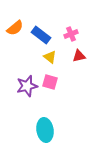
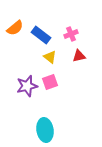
pink square: rotated 35 degrees counterclockwise
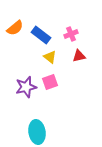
purple star: moved 1 px left, 1 px down
cyan ellipse: moved 8 px left, 2 px down
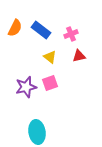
orange semicircle: rotated 24 degrees counterclockwise
blue rectangle: moved 5 px up
pink square: moved 1 px down
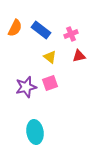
cyan ellipse: moved 2 px left
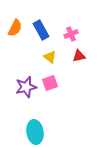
blue rectangle: rotated 24 degrees clockwise
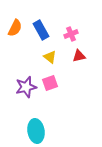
cyan ellipse: moved 1 px right, 1 px up
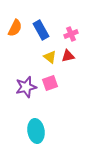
red triangle: moved 11 px left
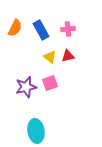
pink cross: moved 3 px left, 5 px up; rotated 16 degrees clockwise
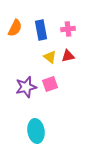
blue rectangle: rotated 18 degrees clockwise
pink square: moved 1 px down
